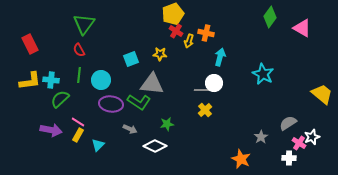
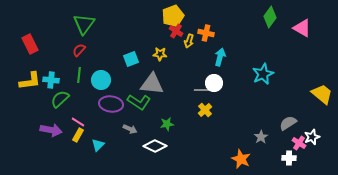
yellow pentagon: moved 2 px down
red semicircle: rotated 72 degrees clockwise
cyan star: rotated 20 degrees clockwise
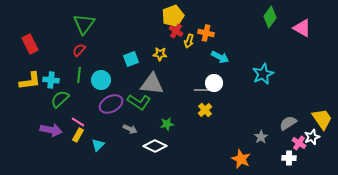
cyan arrow: rotated 102 degrees clockwise
yellow trapezoid: moved 25 px down; rotated 15 degrees clockwise
purple ellipse: rotated 35 degrees counterclockwise
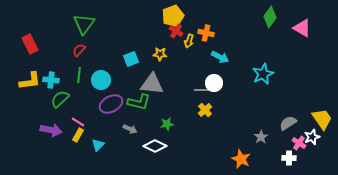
green L-shape: rotated 20 degrees counterclockwise
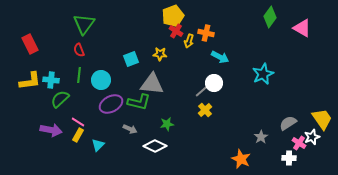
red semicircle: rotated 64 degrees counterclockwise
gray line: rotated 42 degrees counterclockwise
